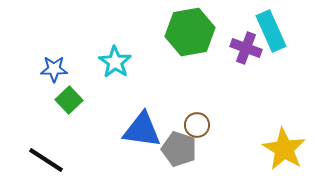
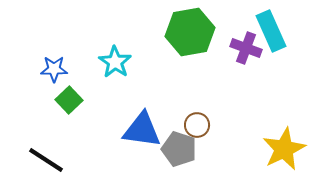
yellow star: rotated 15 degrees clockwise
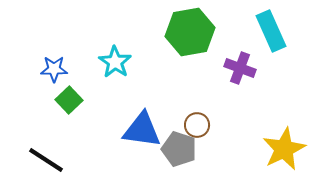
purple cross: moved 6 px left, 20 px down
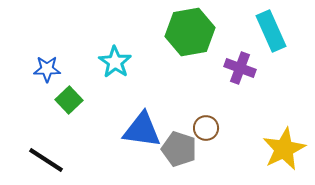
blue star: moved 7 px left
brown circle: moved 9 px right, 3 px down
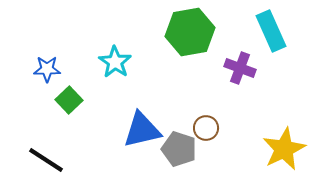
blue triangle: rotated 21 degrees counterclockwise
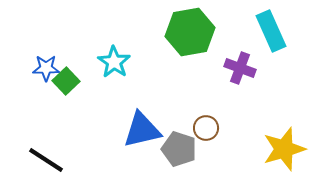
cyan star: moved 1 px left
blue star: moved 1 px left, 1 px up
green square: moved 3 px left, 19 px up
yellow star: rotated 9 degrees clockwise
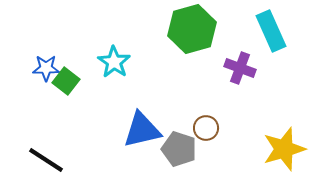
green hexagon: moved 2 px right, 3 px up; rotated 6 degrees counterclockwise
green square: rotated 8 degrees counterclockwise
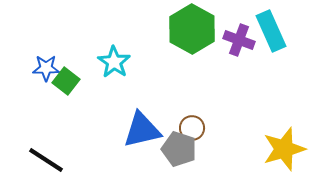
green hexagon: rotated 15 degrees counterclockwise
purple cross: moved 1 px left, 28 px up
brown circle: moved 14 px left
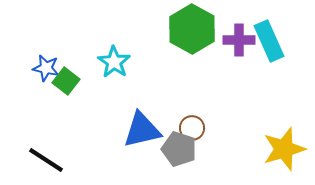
cyan rectangle: moved 2 px left, 10 px down
purple cross: rotated 20 degrees counterclockwise
blue star: rotated 12 degrees clockwise
